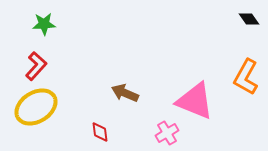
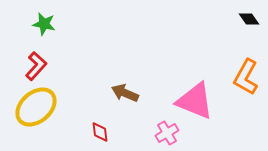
green star: rotated 15 degrees clockwise
yellow ellipse: rotated 9 degrees counterclockwise
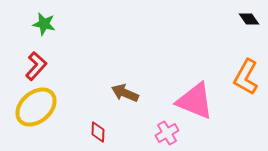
red diamond: moved 2 px left; rotated 10 degrees clockwise
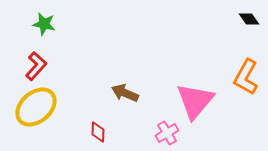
pink triangle: rotated 48 degrees clockwise
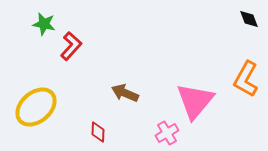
black diamond: rotated 15 degrees clockwise
red L-shape: moved 35 px right, 20 px up
orange L-shape: moved 2 px down
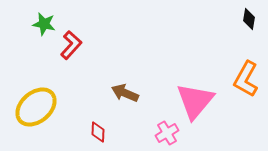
black diamond: rotated 30 degrees clockwise
red L-shape: moved 1 px up
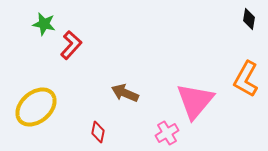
red diamond: rotated 10 degrees clockwise
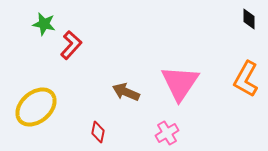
black diamond: rotated 10 degrees counterclockwise
brown arrow: moved 1 px right, 1 px up
pink triangle: moved 15 px left, 18 px up; rotated 6 degrees counterclockwise
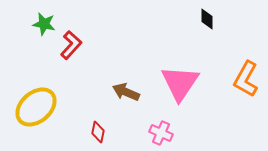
black diamond: moved 42 px left
pink cross: moved 6 px left; rotated 35 degrees counterclockwise
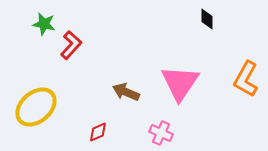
red diamond: rotated 55 degrees clockwise
